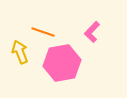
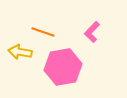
yellow arrow: rotated 60 degrees counterclockwise
pink hexagon: moved 1 px right, 4 px down
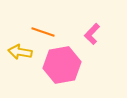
pink L-shape: moved 2 px down
pink hexagon: moved 1 px left, 2 px up
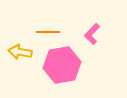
orange line: moved 5 px right; rotated 20 degrees counterclockwise
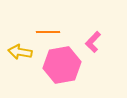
pink L-shape: moved 1 px right, 8 px down
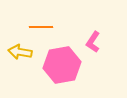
orange line: moved 7 px left, 5 px up
pink L-shape: rotated 10 degrees counterclockwise
